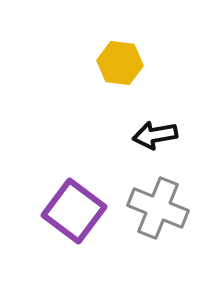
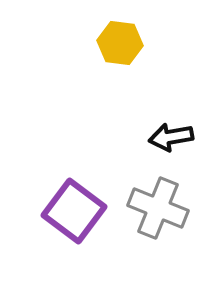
yellow hexagon: moved 20 px up
black arrow: moved 16 px right, 2 px down
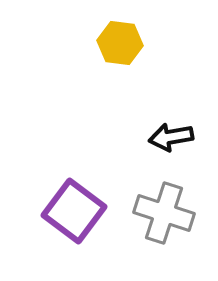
gray cross: moved 6 px right, 5 px down; rotated 4 degrees counterclockwise
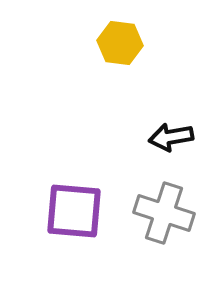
purple square: rotated 32 degrees counterclockwise
